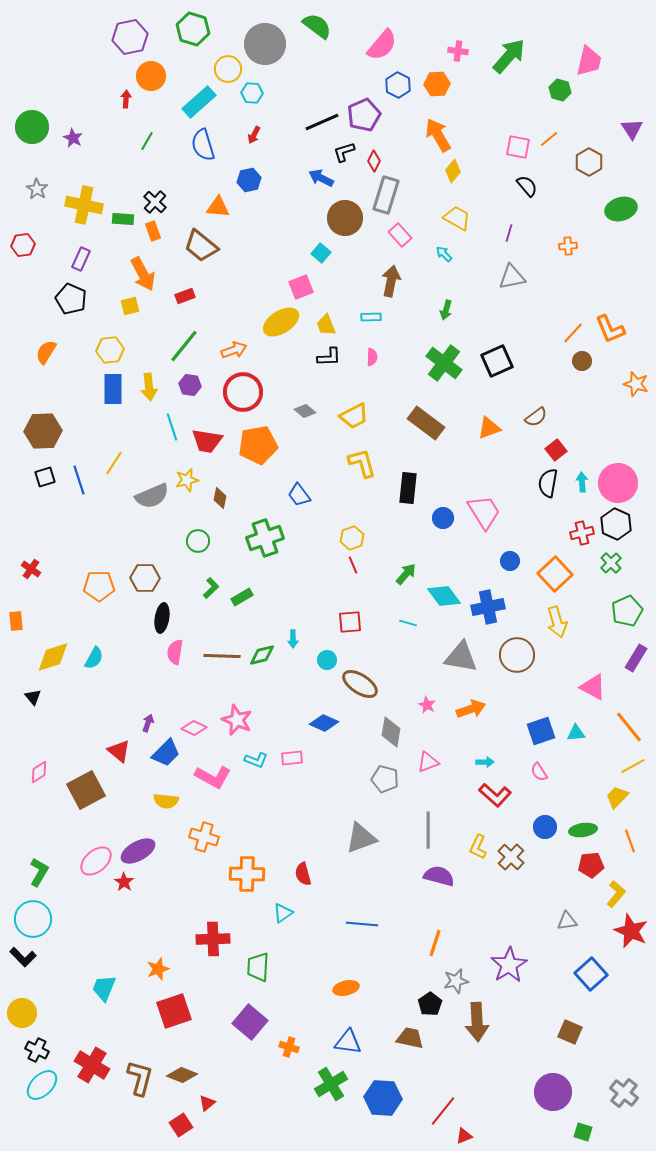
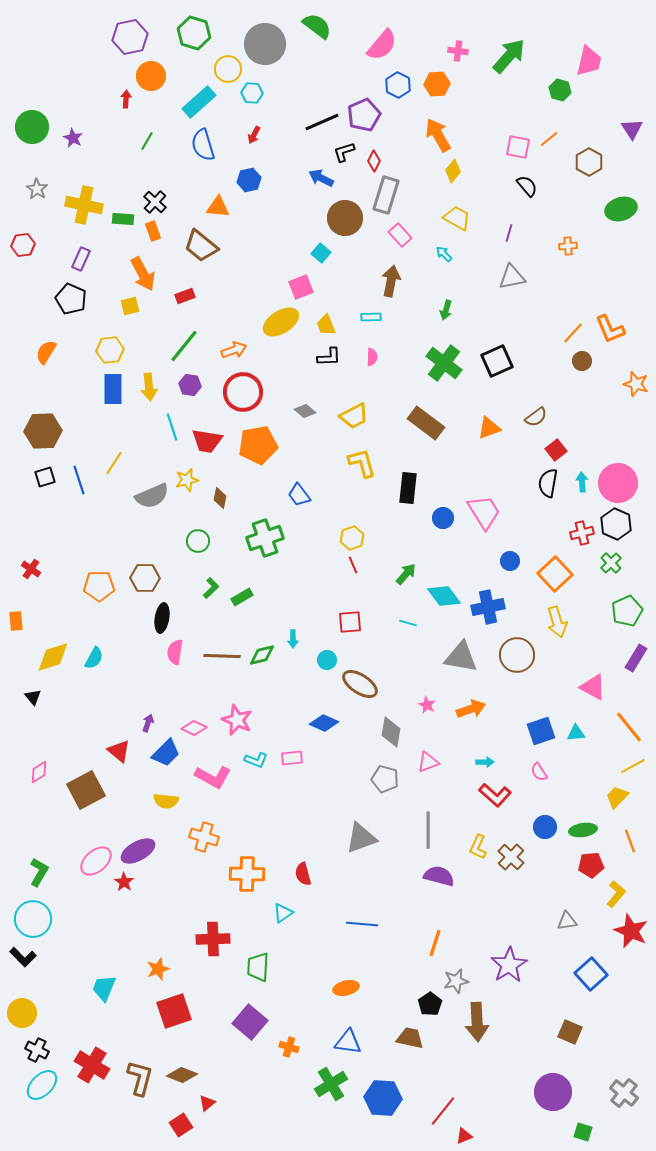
green hexagon at (193, 29): moved 1 px right, 4 px down
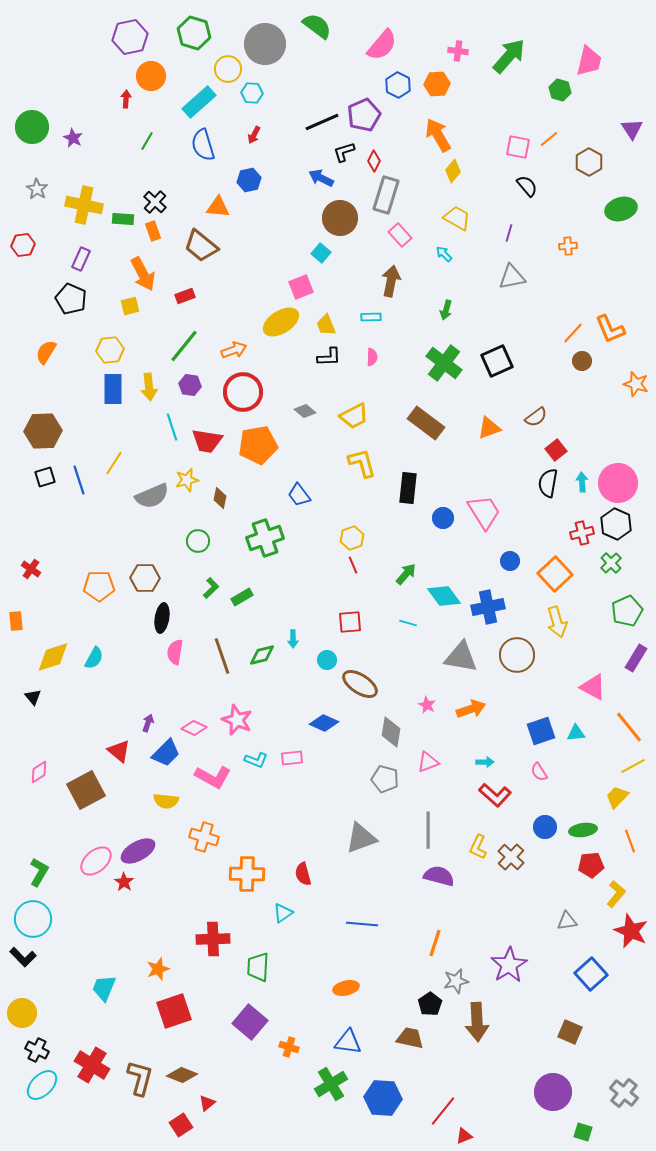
brown circle at (345, 218): moved 5 px left
brown line at (222, 656): rotated 69 degrees clockwise
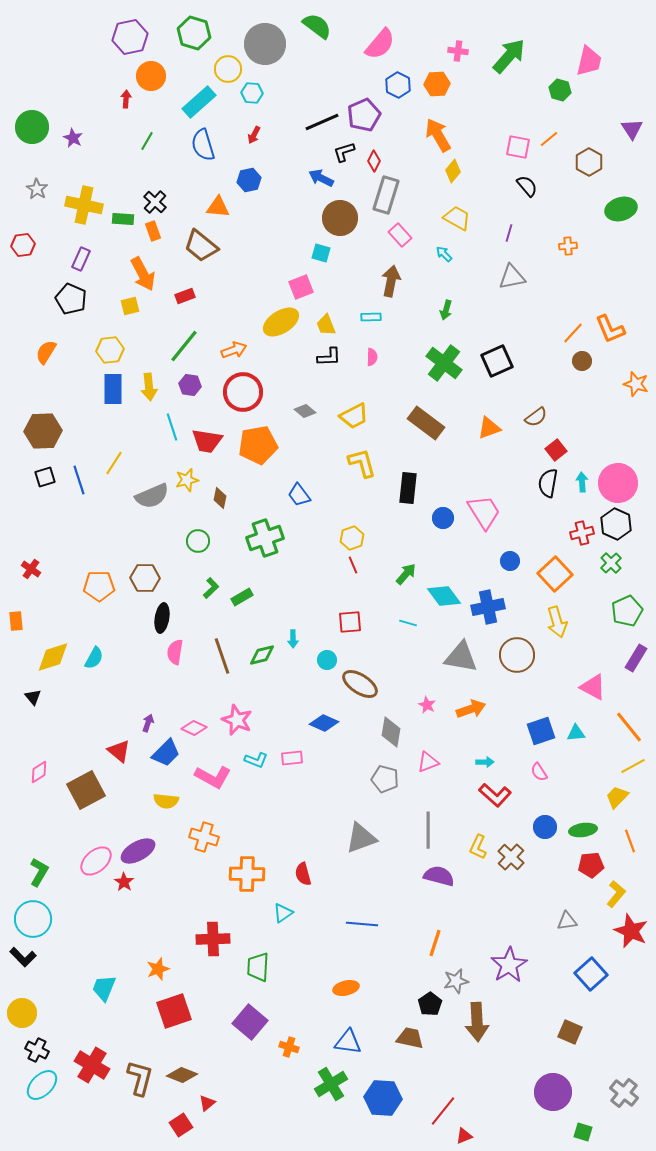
pink semicircle at (382, 45): moved 2 px left, 1 px up
cyan square at (321, 253): rotated 24 degrees counterclockwise
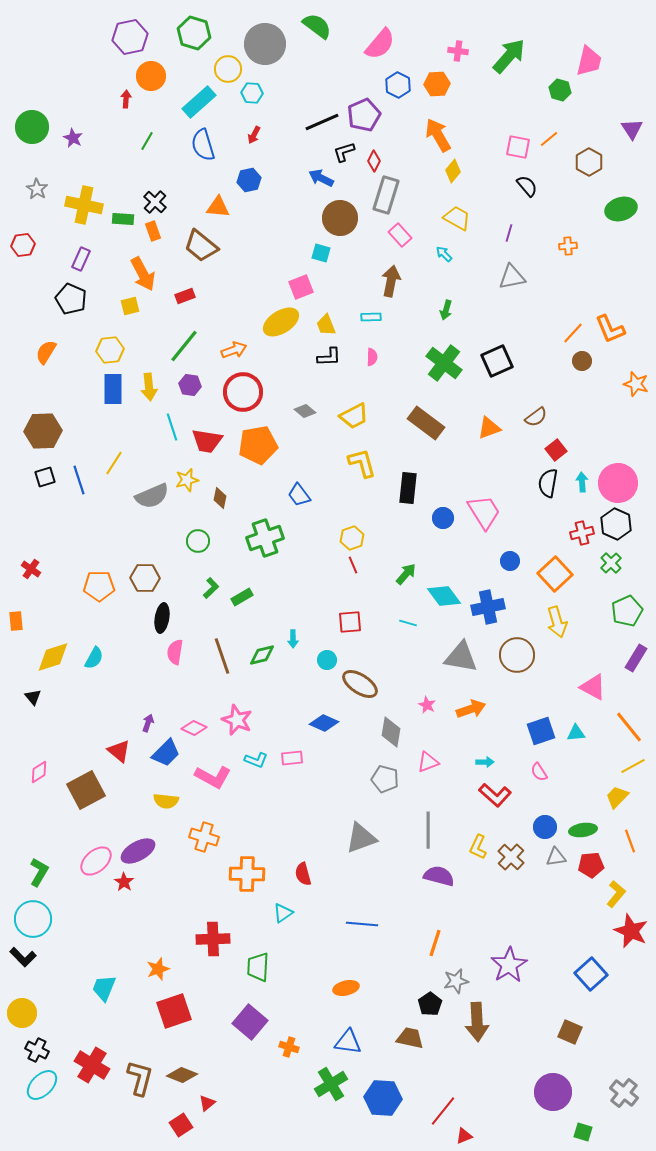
gray triangle at (567, 921): moved 11 px left, 64 px up
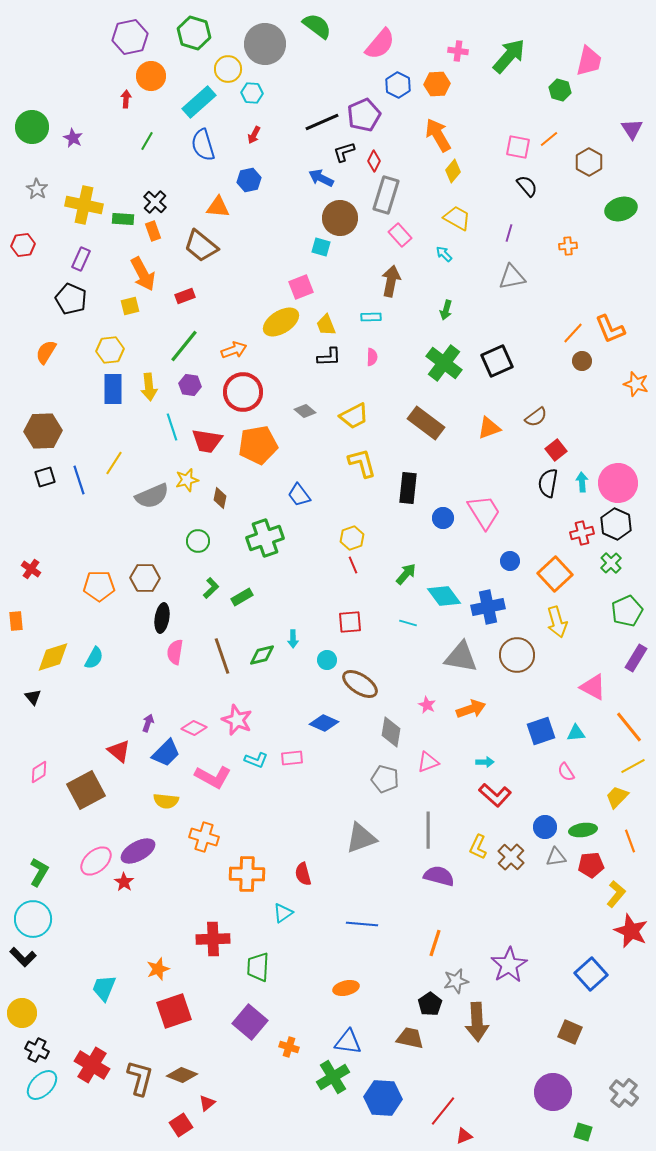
cyan square at (321, 253): moved 6 px up
pink semicircle at (539, 772): moved 27 px right
green cross at (331, 1084): moved 2 px right, 7 px up
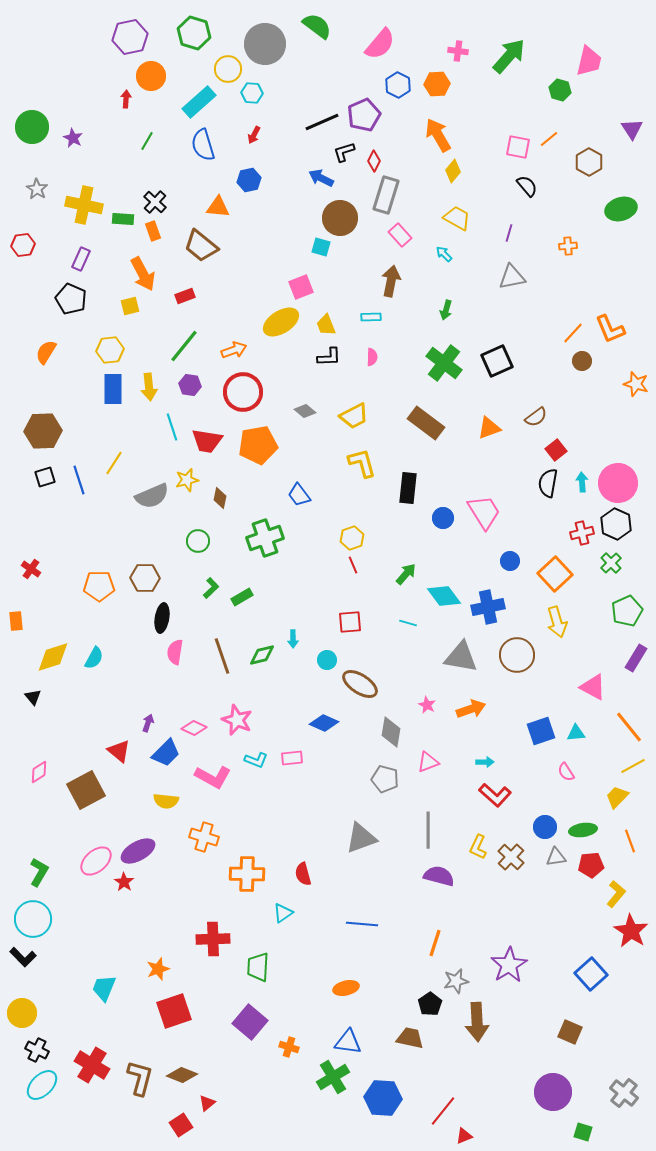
red star at (631, 931): rotated 8 degrees clockwise
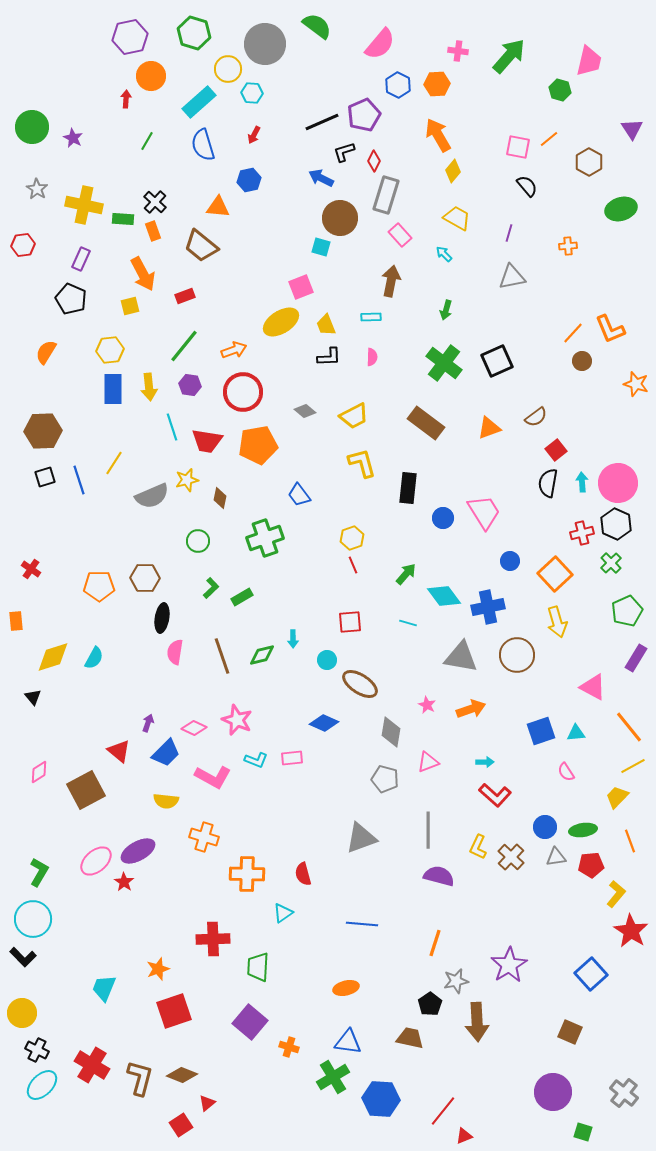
blue hexagon at (383, 1098): moved 2 px left, 1 px down
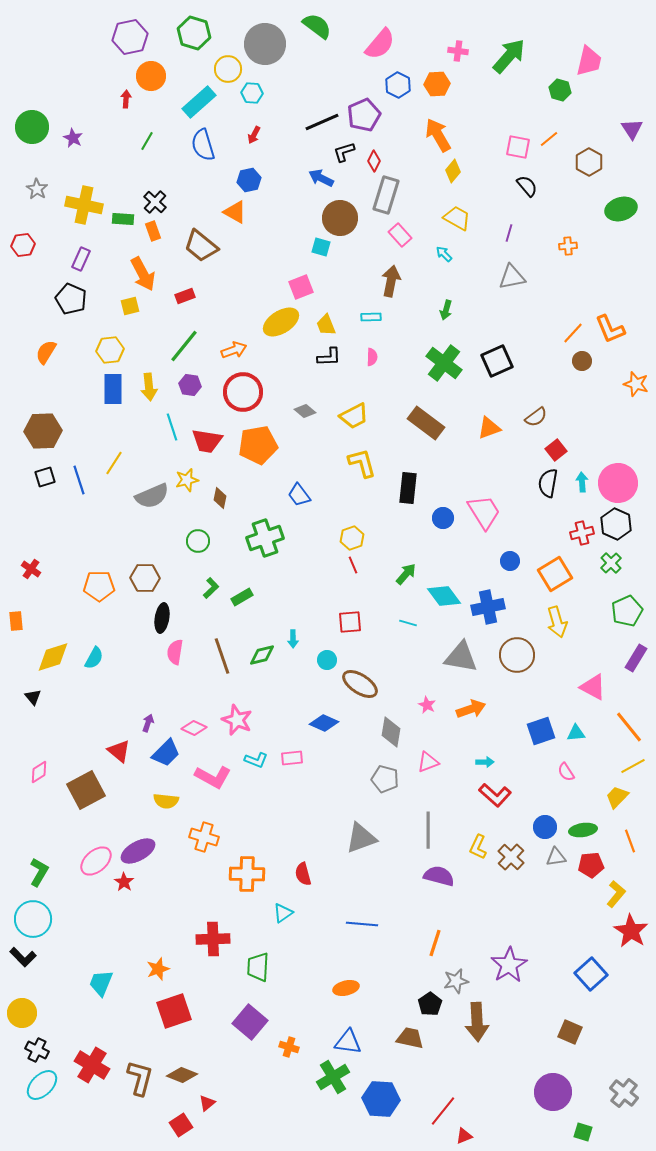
orange triangle at (218, 207): moved 17 px right, 5 px down; rotated 25 degrees clockwise
orange square at (555, 574): rotated 12 degrees clockwise
cyan trapezoid at (104, 988): moved 3 px left, 5 px up
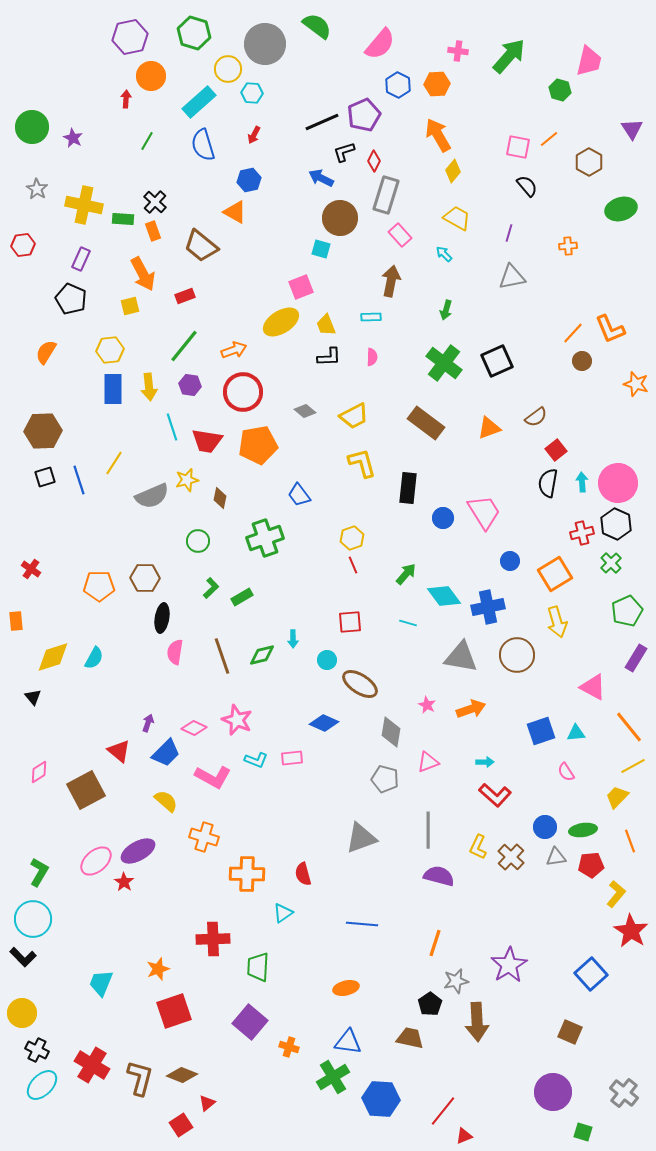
cyan square at (321, 247): moved 2 px down
yellow semicircle at (166, 801): rotated 145 degrees counterclockwise
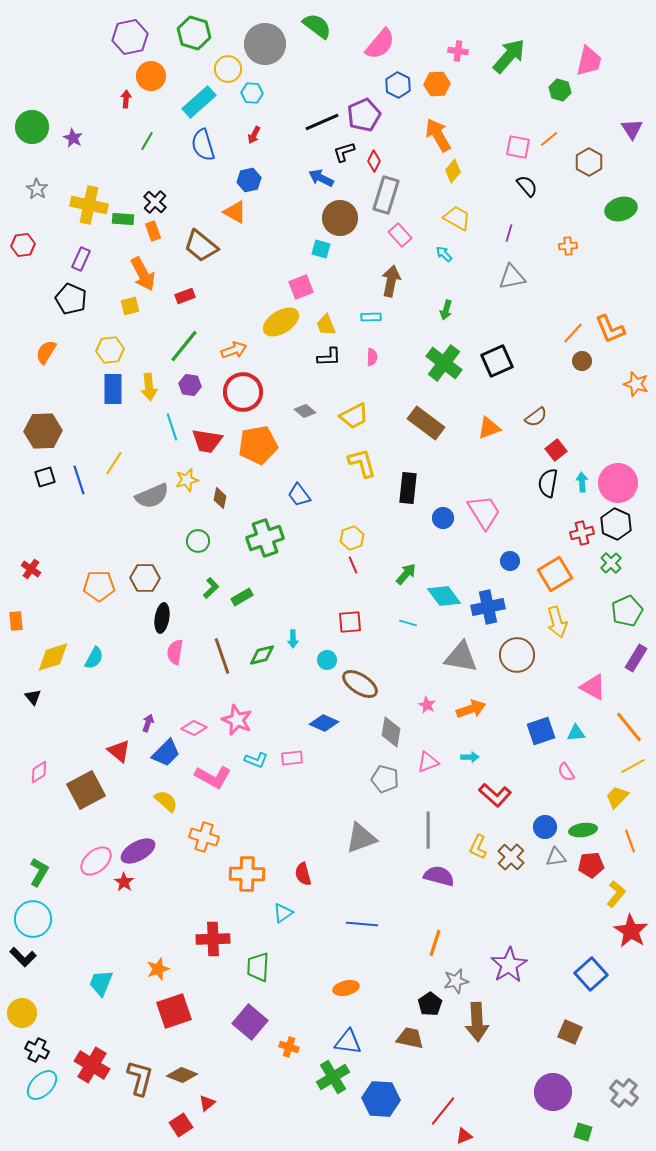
yellow cross at (84, 205): moved 5 px right
cyan arrow at (485, 762): moved 15 px left, 5 px up
